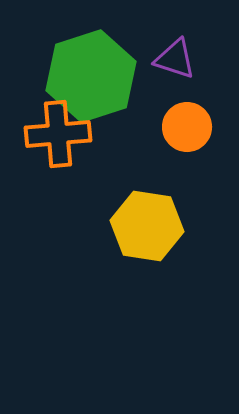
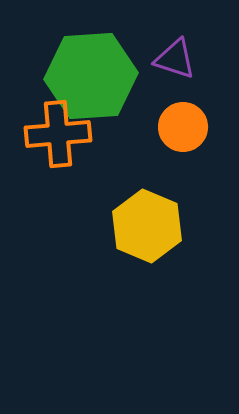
green hexagon: rotated 14 degrees clockwise
orange circle: moved 4 px left
yellow hexagon: rotated 14 degrees clockwise
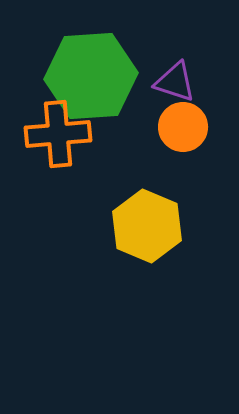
purple triangle: moved 23 px down
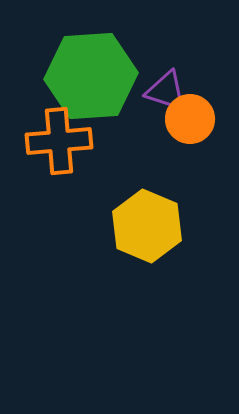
purple triangle: moved 9 px left, 9 px down
orange circle: moved 7 px right, 8 px up
orange cross: moved 1 px right, 7 px down
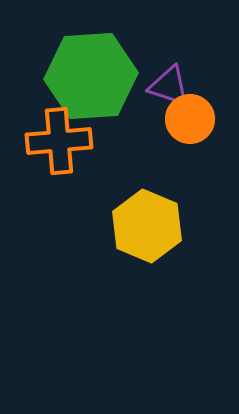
purple triangle: moved 3 px right, 5 px up
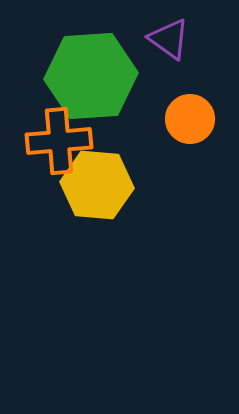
purple triangle: moved 47 px up; rotated 18 degrees clockwise
yellow hexagon: moved 50 px left, 41 px up; rotated 18 degrees counterclockwise
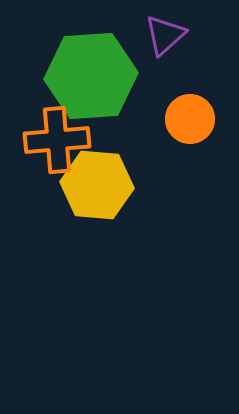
purple triangle: moved 4 px left, 4 px up; rotated 42 degrees clockwise
orange cross: moved 2 px left, 1 px up
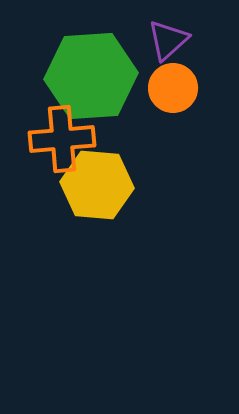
purple triangle: moved 3 px right, 5 px down
orange circle: moved 17 px left, 31 px up
orange cross: moved 5 px right, 1 px up
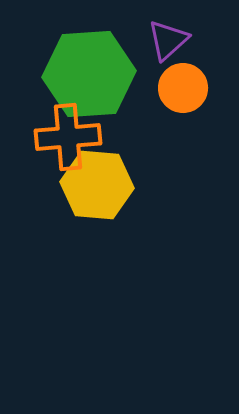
green hexagon: moved 2 px left, 2 px up
orange circle: moved 10 px right
orange cross: moved 6 px right, 2 px up
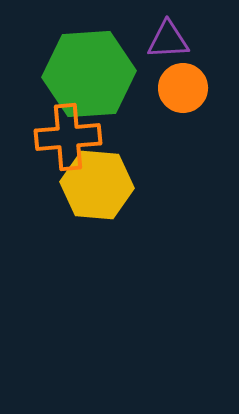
purple triangle: rotated 39 degrees clockwise
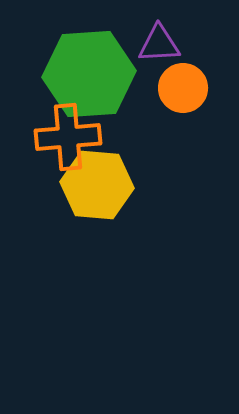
purple triangle: moved 9 px left, 4 px down
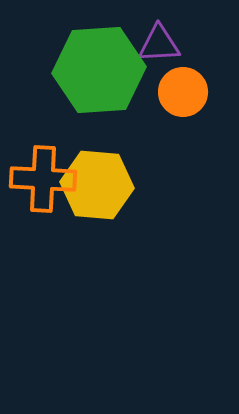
green hexagon: moved 10 px right, 4 px up
orange circle: moved 4 px down
orange cross: moved 25 px left, 42 px down; rotated 8 degrees clockwise
